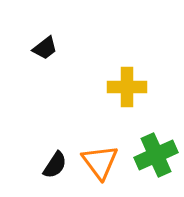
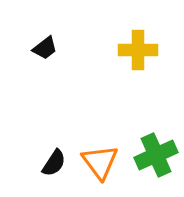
yellow cross: moved 11 px right, 37 px up
black semicircle: moved 1 px left, 2 px up
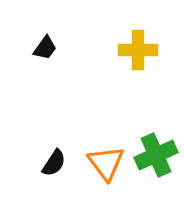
black trapezoid: rotated 16 degrees counterclockwise
orange triangle: moved 6 px right, 1 px down
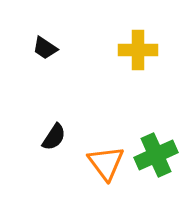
black trapezoid: rotated 88 degrees clockwise
black semicircle: moved 26 px up
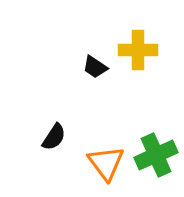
black trapezoid: moved 50 px right, 19 px down
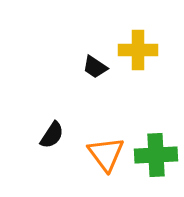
black semicircle: moved 2 px left, 2 px up
green cross: rotated 21 degrees clockwise
orange triangle: moved 9 px up
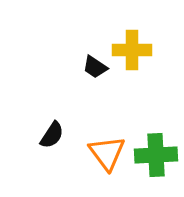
yellow cross: moved 6 px left
orange triangle: moved 1 px right, 1 px up
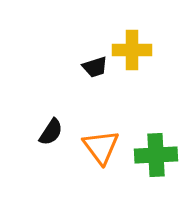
black trapezoid: rotated 52 degrees counterclockwise
black semicircle: moved 1 px left, 3 px up
orange triangle: moved 6 px left, 6 px up
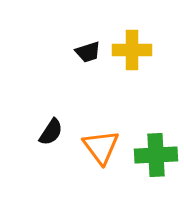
black trapezoid: moved 7 px left, 15 px up
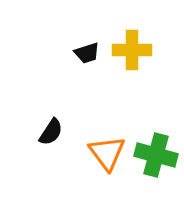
black trapezoid: moved 1 px left, 1 px down
orange triangle: moved 6 px right, 6 px down
green cross: rotated 18 degrees clockwise
